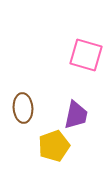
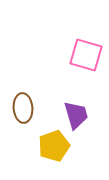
purple trapezoid: rotated 28 degrees counterclockwise
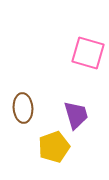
pink square: moved 2 px right, 2 px up
yellow pentagon: moved 1 px down
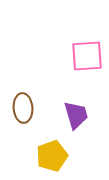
pink square: moved 1 px left, 3 px down; rotated 20 degrees counterclockwise
yellow pentagon: moved 2 px left, 9 px down
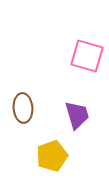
pink square: rotated 20 degrees clockwise
purple trapezoid: moved 1 px right
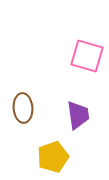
purple trapezoid: moved 1 px right; rotated 8 degrees clockwise
yellow pentagon: moved 1 px right, 1 px down
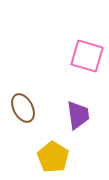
brown ellipse: rotated 24 degrees counterclockwise
yellow pentagon: rotated 20 degrees counterclockwise
